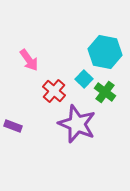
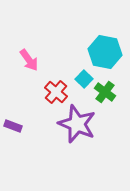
red cross: moved 2 px right, 1 px down
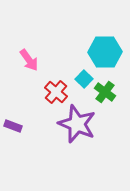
cyan hexagon: rotated 12 degrees counterclockwise
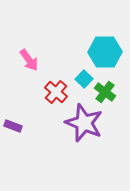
purple star: moved 7 px right, 1 px up
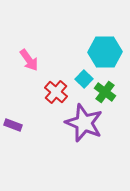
purple rectangle: moved 1 px up
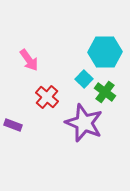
red cross: moved 9 px left, 5 px down
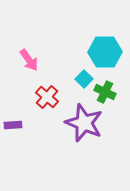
green cross: rotated 10 degrees counterclockwise
purple rectangle: rotated 24 degrees counterclockwise
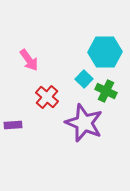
green cross: moved 1 px right, 1 px up
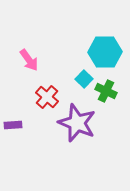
purple star: moved 7 px left
